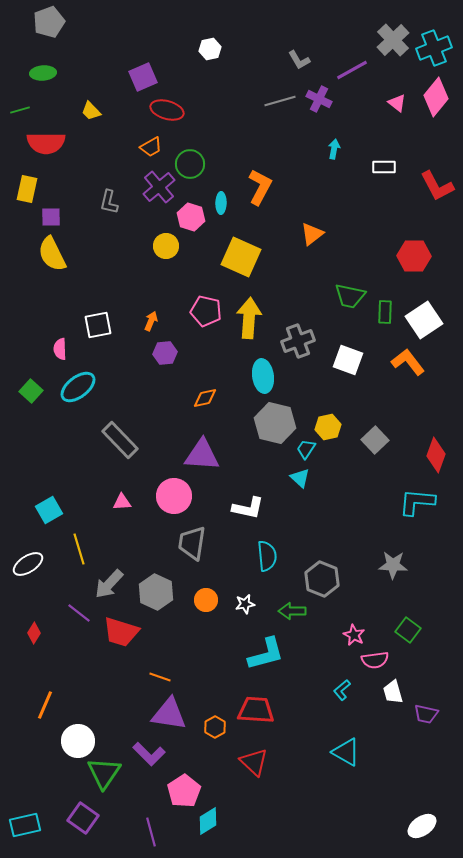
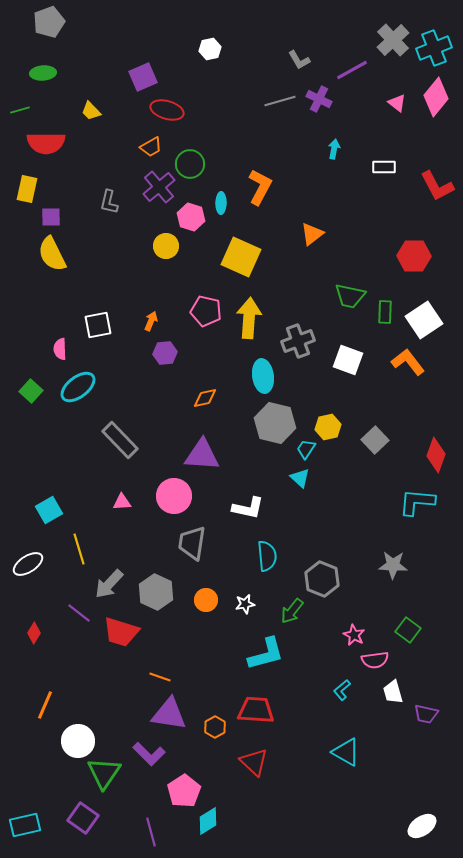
green arrow at (292, 611): rotated 52 degrees counterclockwise
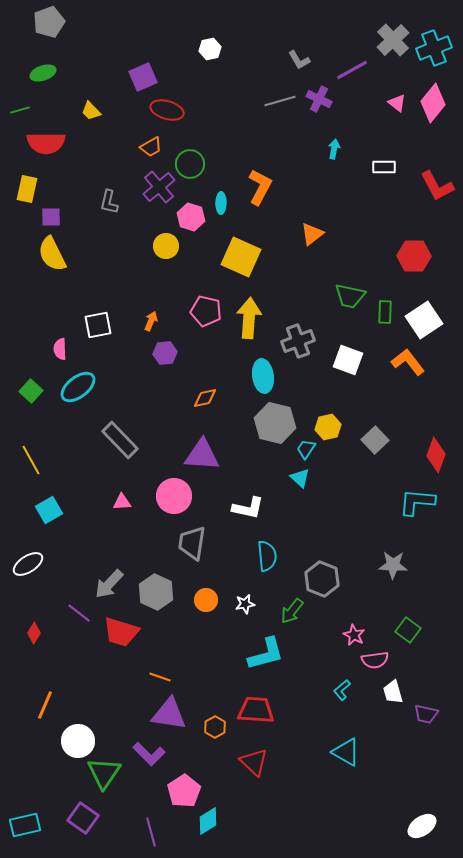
green ellipse at (43, 73): rotated 15 degrees counterclockwise
pink diamond at (436, 97): moved 3 px left, 6 px down
yellow line at (79, 549): moved 48 px left, 89 px up; rotated 12 degrees counterclockwise
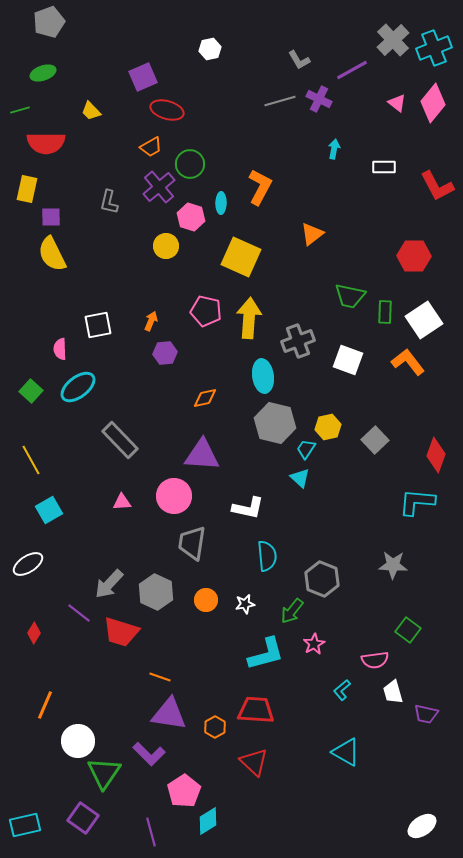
pink star at (354, 635): moved 40 px left, 9 px down; rotated 15 degrees clockwise
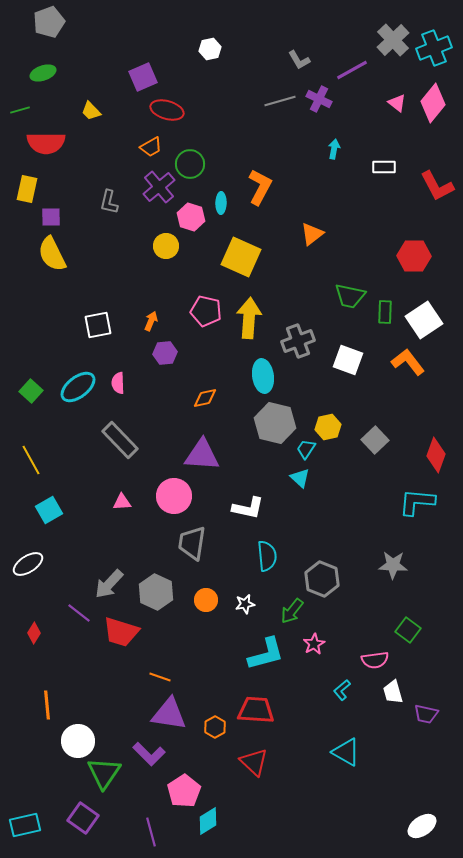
pink semicircle at (60, 349): moved 58 px right, 34 px down
orange line at (45, 705): moved 2 px right; rotated 28 degrees counterclockwise
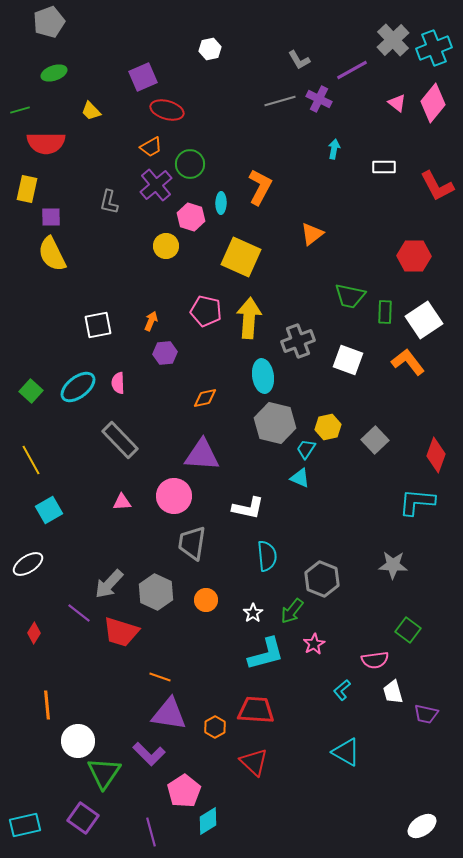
green ellipse at (43, 73): moved 11 px right
purple cross at (159, 187): moved 3 px left, 2 px up
cyan triangle at (300, 478): rotated 20 degrees counterclockwise
white star at (245, 604): moved 8 px right, 9 px down; rotated 24 degrees counterclockwise
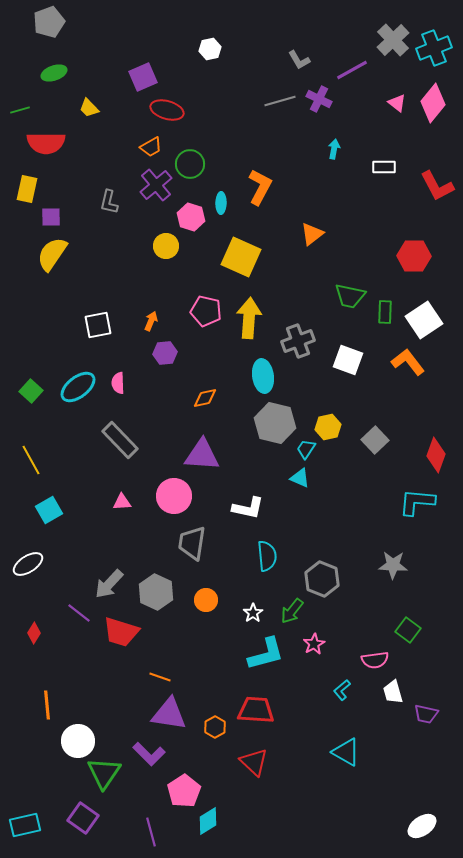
yellow trapezoid at (91, 111): moved 2 px left, 3 px up
yellow semicircle at (52, 254): rotated 60 degrees clockwise
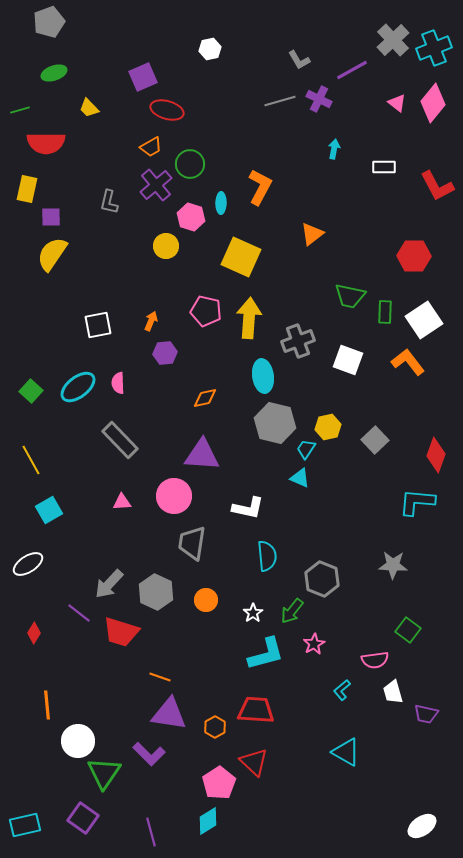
pink pentagon at (184, 791): moved 35 px right, 8 px up
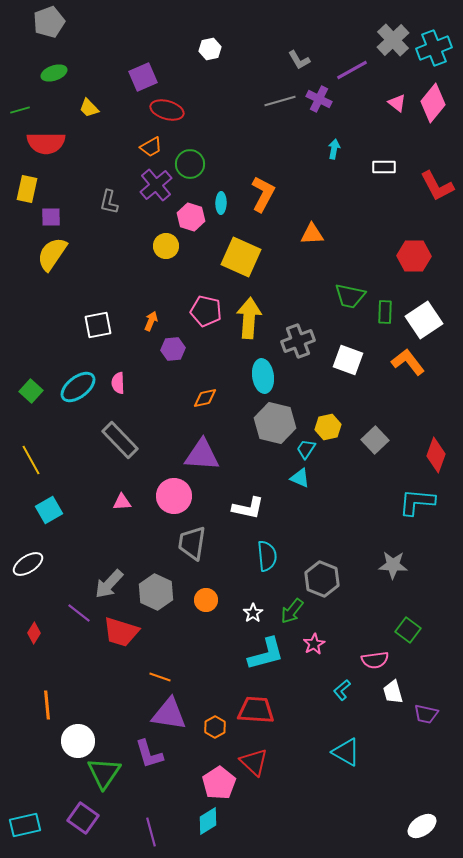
orange L-shape at (260, 187): moved 3 px right, 7 px down
orange triangle at (312, 234): rotated 35 degrees clockwise
purple hexagon at (165, 353): moved 8 px right, 4 px up
purple L-shape at (149, 754): rotated 28 degrees clockwise
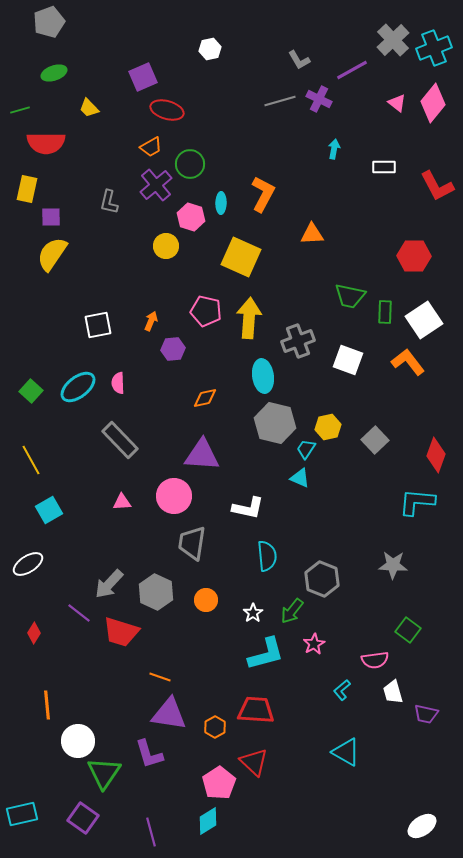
cyan rectangle at (25, 825): moved 3 px left, 11 px up
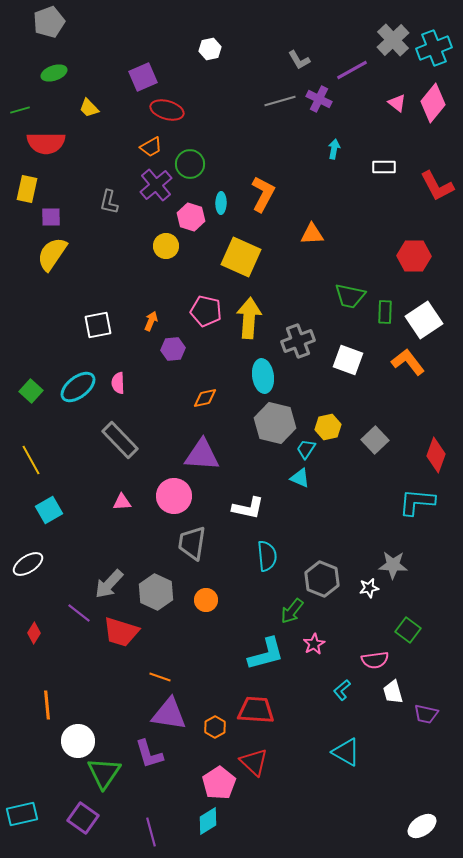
white star at (253, 613): moved 116 px right, 25 px up; rotated 24 degrees clockwise
